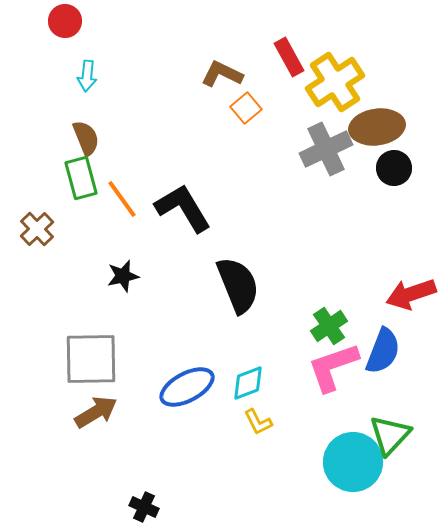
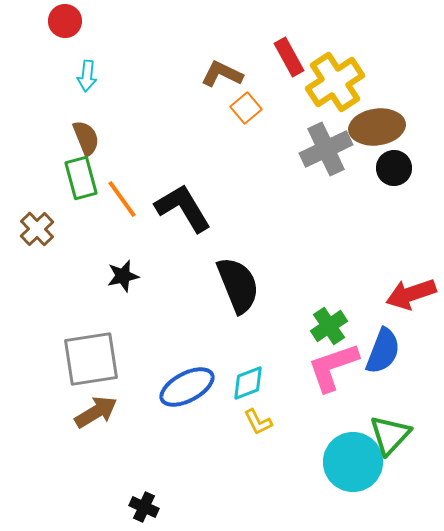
gray square: rotated 8 degrees counterclockwise
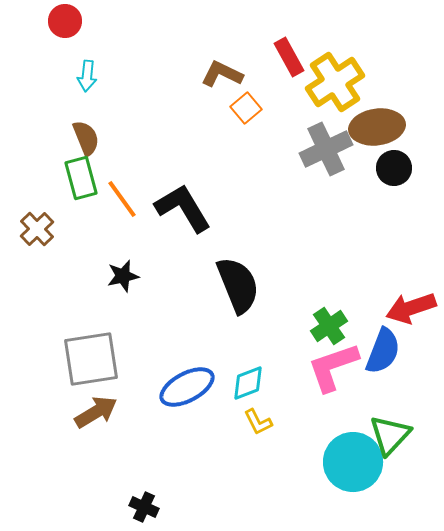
red arrow: moved 14 px down
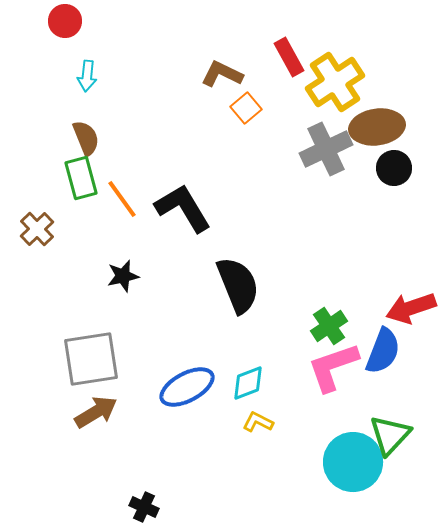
yellow L-shape: rotated 144 degrees clockwise
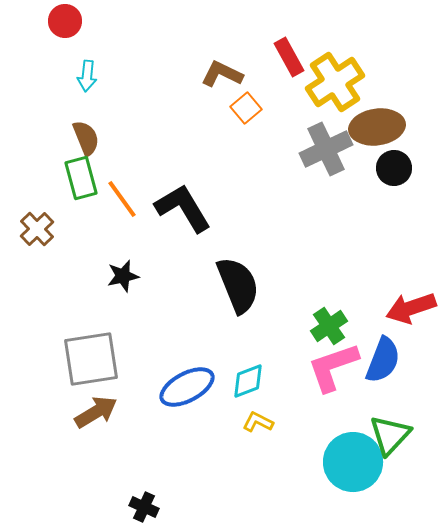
blue semicircle: moved 9 px down
cyan diamond: moved 2 px up
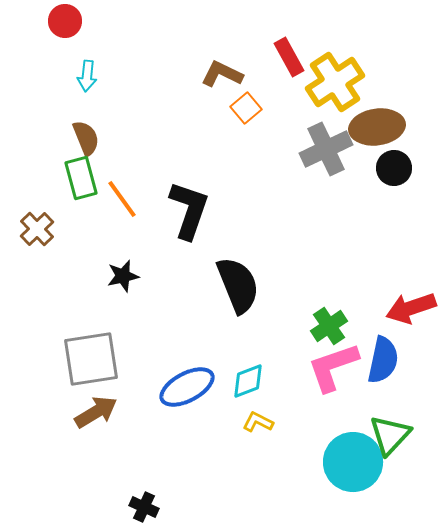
black L-shape: moved 6 px right, 2 px down; rotated 50 degrees clockwise
blue semicircle: rotated 9 degrees counterclockwise
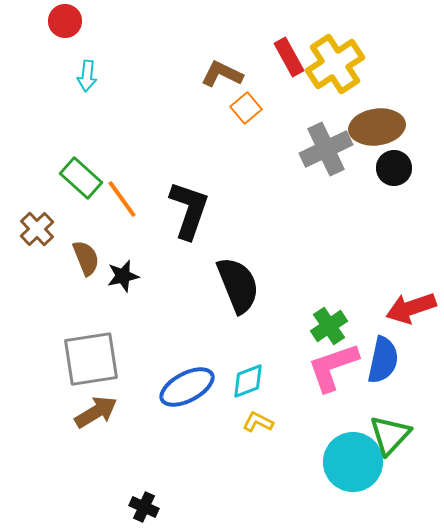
yellow cross: moved 18 px up
brown semicircle: moved 120 px down
green rectangle: rotated 33 degrees counterclockwise
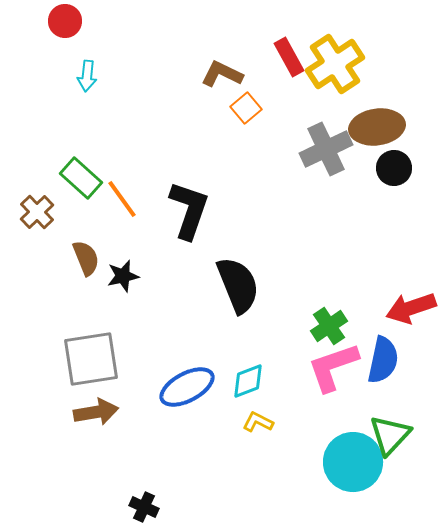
brown cross: moved 17 px up
brown arrow: rotated 21 degrees clockwise
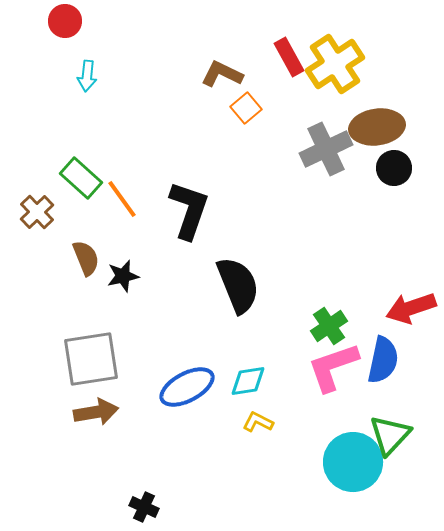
cyan diamond: rotated 12 degrees clockwise
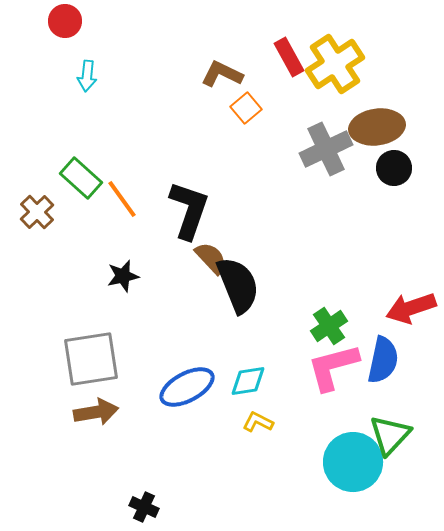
brown semicircle: moved 125 px right; rotated 21 degrees counterclockwise
pink L-shape: rotated 4 degrees clockwise
